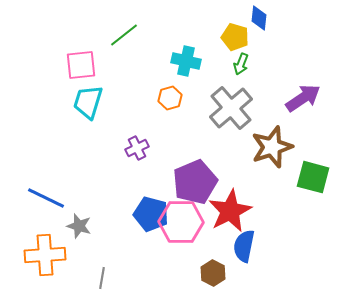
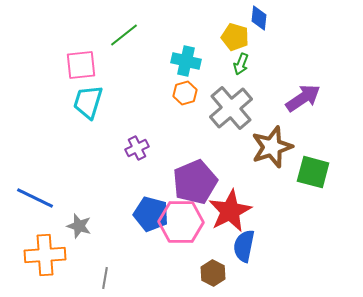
orange hexagon: moved 15 px right, 5 px up
green square: moved 5 px up
blue line: moved 11 px left
gray line: moved 3 px right
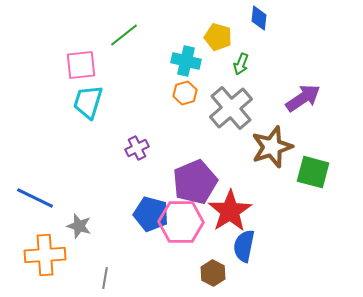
yellow pentagon: moved 17 px left
red star: rotated 6 degrees counterclockwise
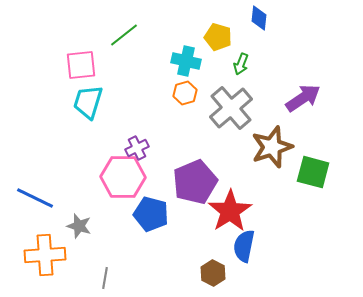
pink hexagon: moved 58 px left, 45 px up
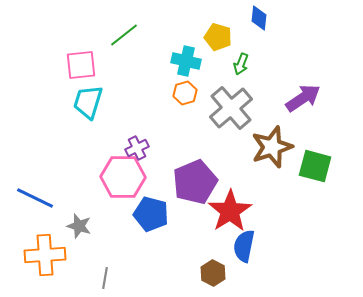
green square: moved 2 px right, 6 px up
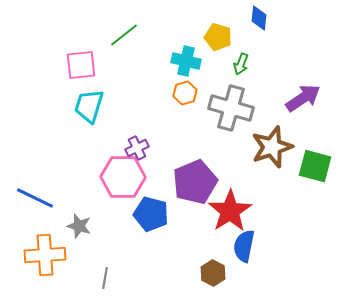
cyan trapezoid: moved 1 px right, 4 px down
gray cross: rotated 33 degrees counterclockwise
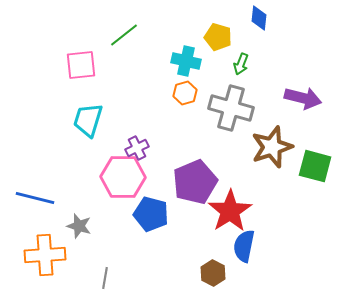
purple arrow: rotated 48 degrees clockwise
cyan trapezoid: moved 1 px left, 14 px down
blue line: rotated 12 degrees counterclockwise
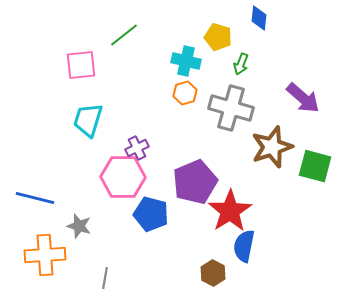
purple arrow: rotated 27 degrees clockwise
